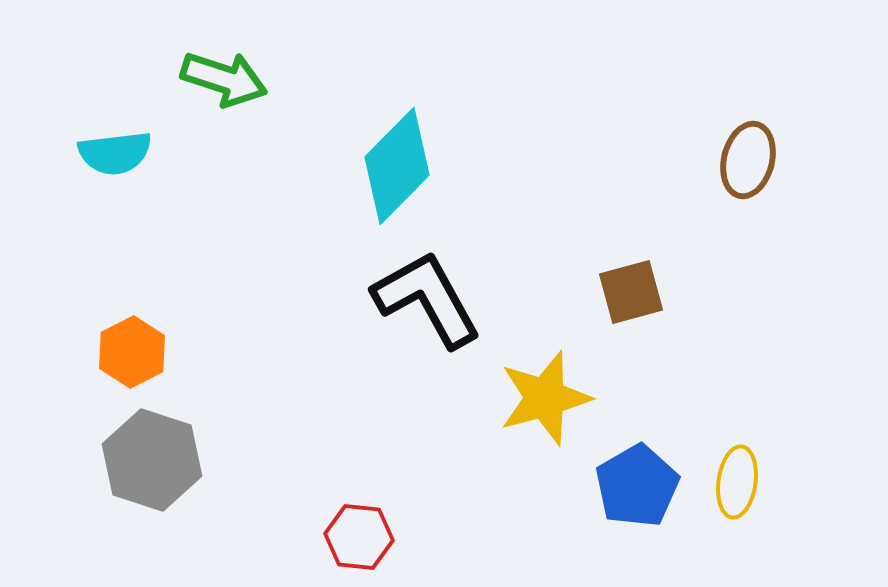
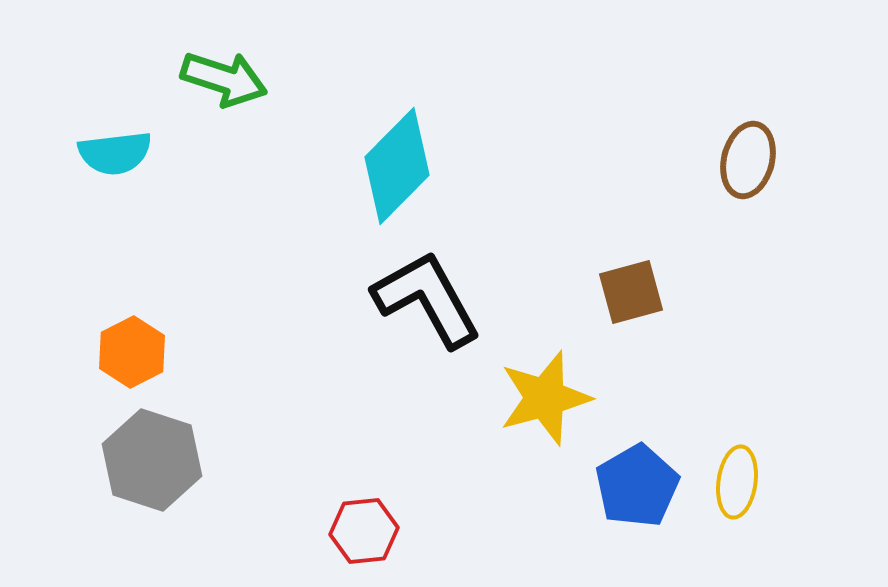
red hexagon: moved 5 px right, 6 px up; rotated 12 degrees counterclockwise
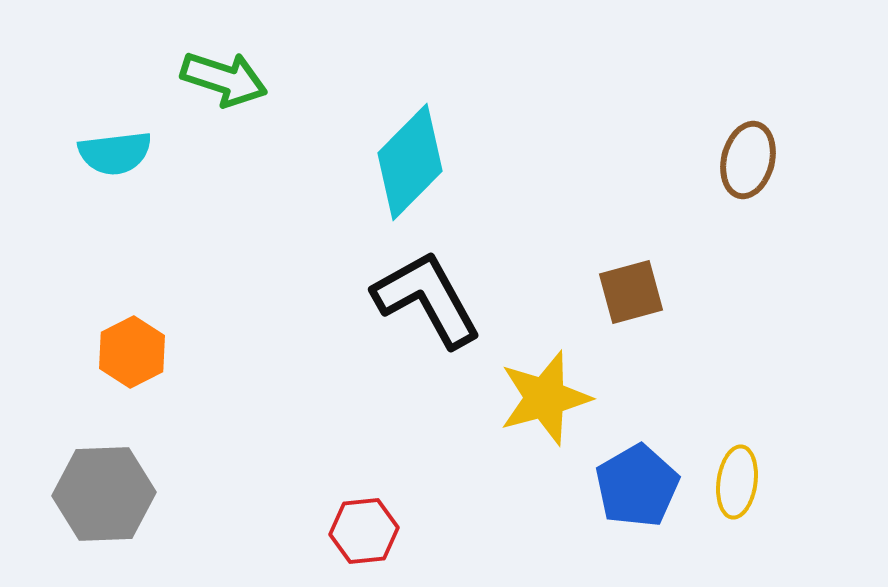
cyan diamond: moved 13 px right, 4 px up
gray hexagon: moved 48 px left, 34 px down; rotated 20 degrees counterclockwise
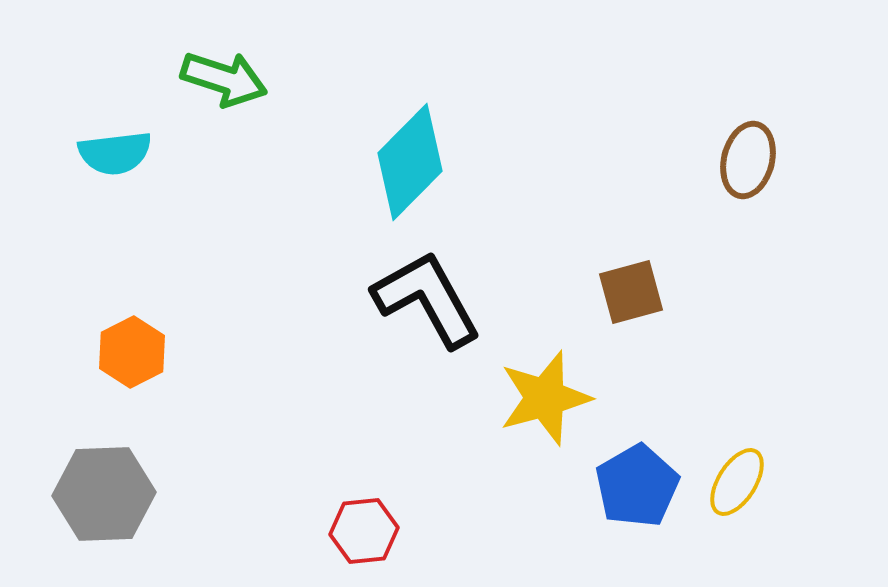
yellow ellipse: rotated 24 degrees clockwise
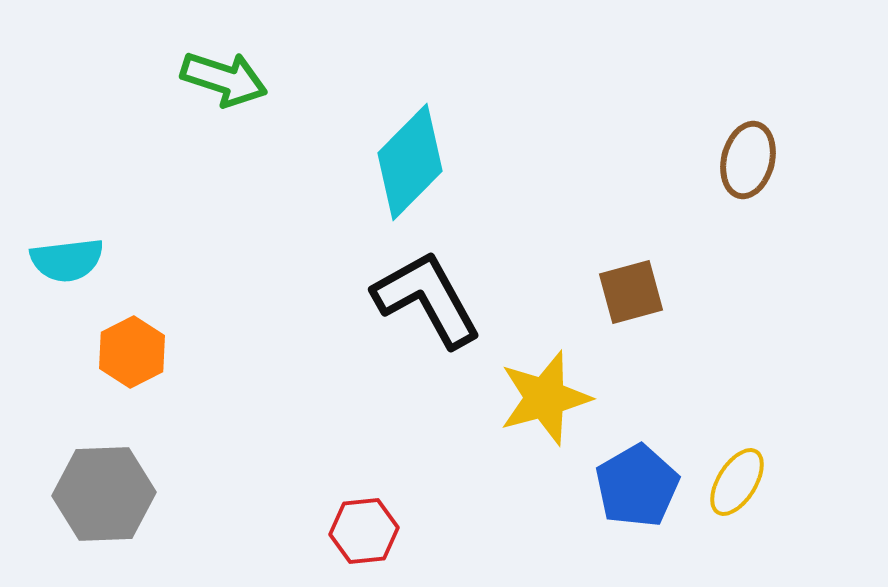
cyan semicircle: moved 48 px left, 107 px down
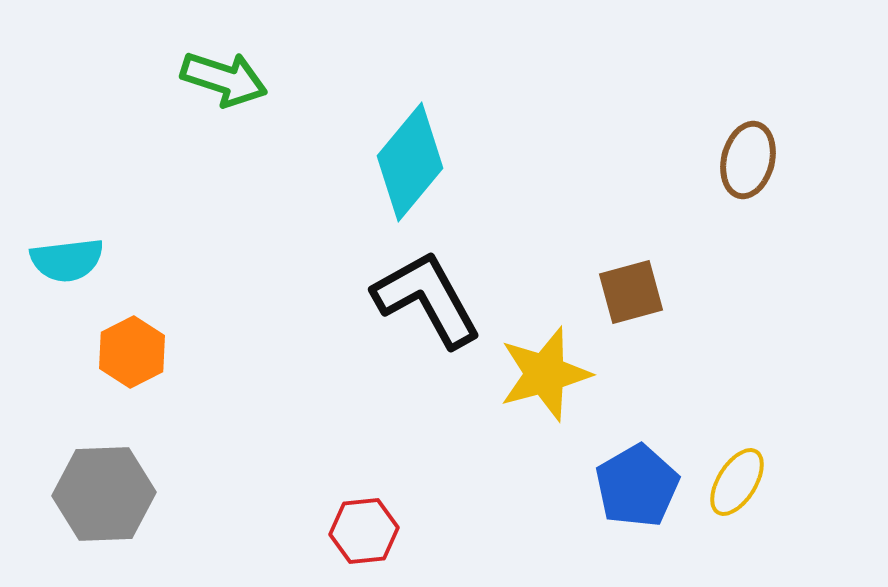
cyan diamond: rotated 5 degrees counterclockwise
yellow star: moved 24 px up
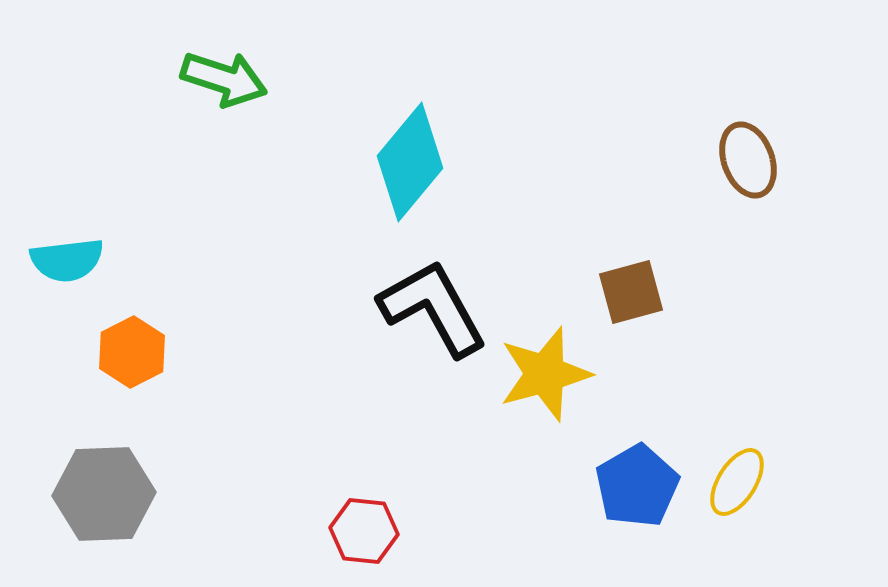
brown ellipse: rotated 34 degrees counterclockwise
black L-shape: moved 6 px right, 9 px down
red hexagon: rotated 12 degrees clockwise
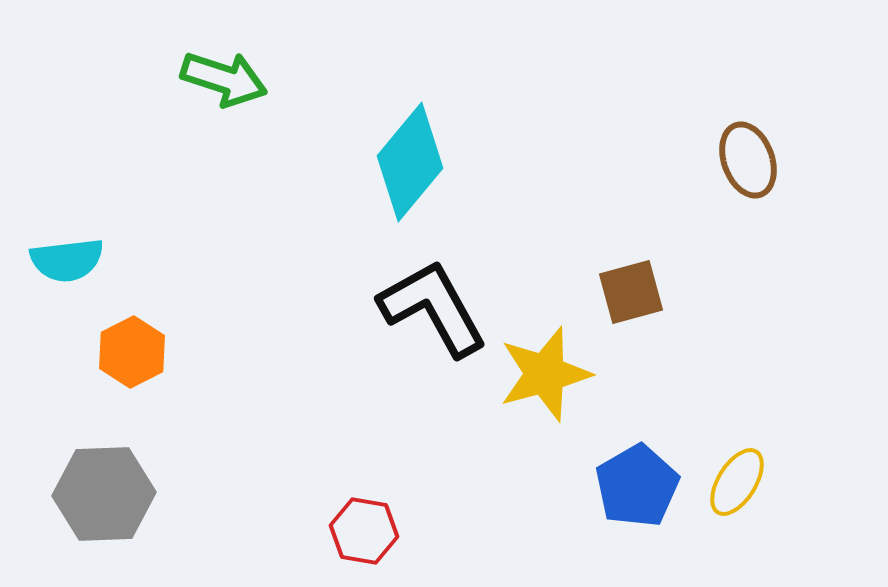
red hexagon: rotated 4 degrees clockwise
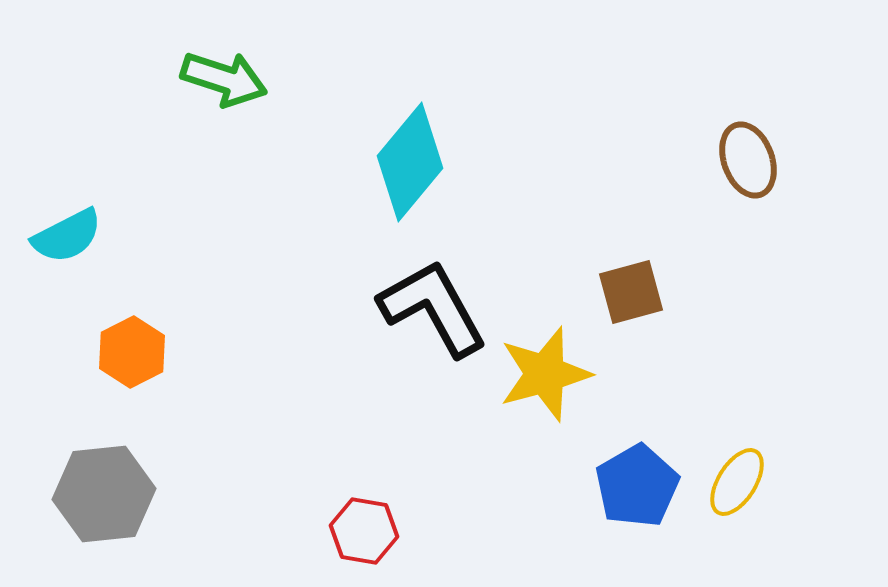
cyan semicircle: moved 24 px up; rotated 20 degrees counterclockwise
gray hexagon: rotated 4 degrees counterclockwise
